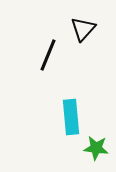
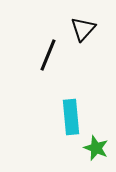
green star: rotated 15 degrees clockwise
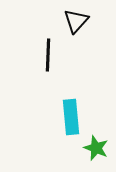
black triangle: moved 7 px left, 8 px up
black line: rotated 20 degrees counterclockwise
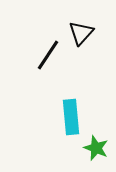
black triangle: moved 5 px right, 12 px down
black line: rotated 32 degrees clockwise
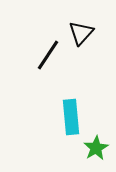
green star: rotated 20 degrees clockwise
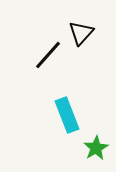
black line: rotated 8 degrees clockwise
cyan rectangle: moved 4 px left, 2 px up; rotated 16 degrees counterclockwise
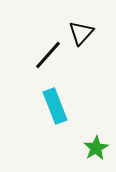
cyan rectangle: moved 12 px left, 9 px up
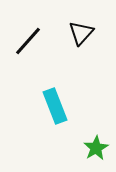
black line: moved 20 px left, 14 px up
